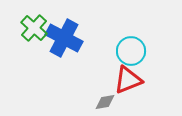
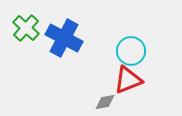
green cross: moved 8 px left
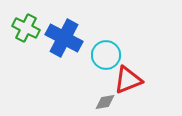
green cross: rotated 16 degrees counterclockwise
cyan circle: moved 25 px left, 4 px down
